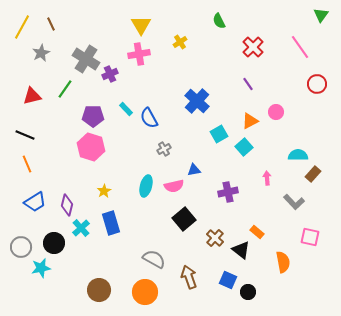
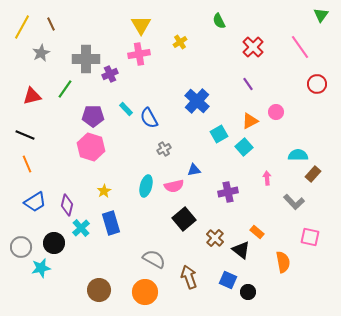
gray cross at (86, 59): rotated 32 degrees counterclockwise
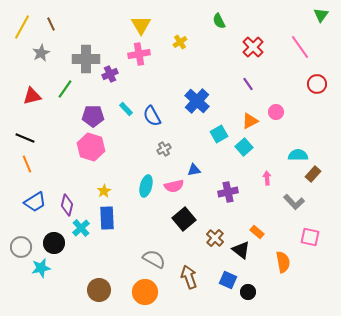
blue semicircle at (149, 118): moved 3 px right, 2 px up
black line at (25, 135): moved 3 px down
blue rectangle at (111, 223): moved 4 px left, 5 px up; rotated 15 degrees clockwise
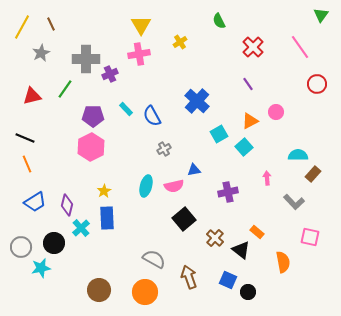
pink hexagon at (91, 147): rotated 16 degrees clockwise
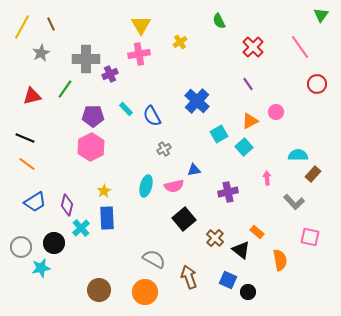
orange line at (27, 164): rotated 30 degrees counterclockwise
orange semicircle at (283, 262): moved 3 px left, 2 px up
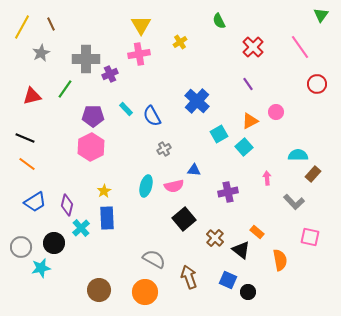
blue triangle at (194, 170): rotated 16 degrees clockwise
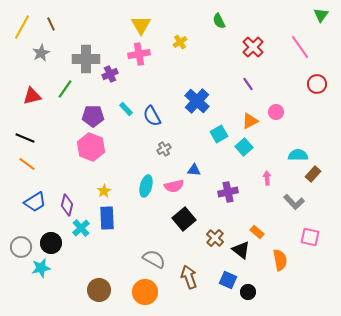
pink hexagon at (91, 147): rotated 12 degrees counterclockwise
black circle at (54, 243): moved 3 px left
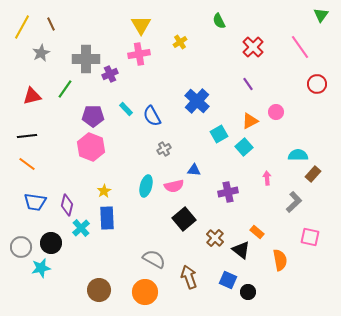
black line at (25, 138): moved 2 px right, 2 px up; rotated 30 degrees counterclockwise
blue trapezoid at (35, 202): rotated 40 degrees clockwise
gray L-shape at (294, 202): rotated 90 degrees counterclockwise
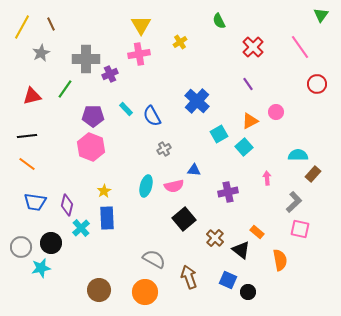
pink square at (310, 237): moved 10 px left, 8 px up
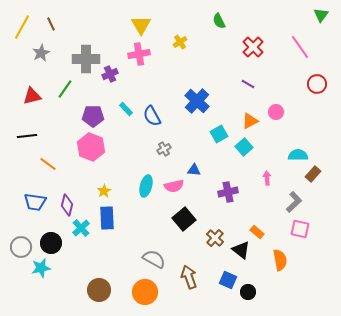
purple line at (248, 84): rotated 24 degrees counterclockwise
orange line at (27, 164): moved 21 px right
